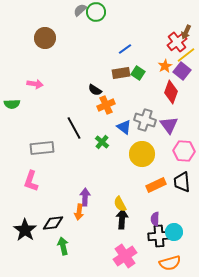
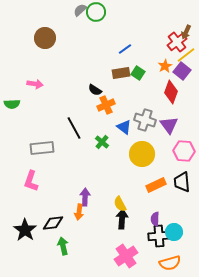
pink cross: moved 1 px right
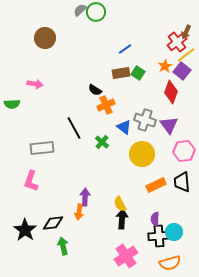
pink hexagon: rotated 10 degrees counterclockwise
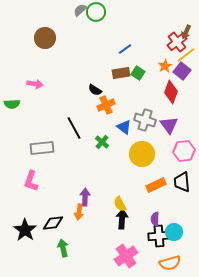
green arrow: moved 2 px down
